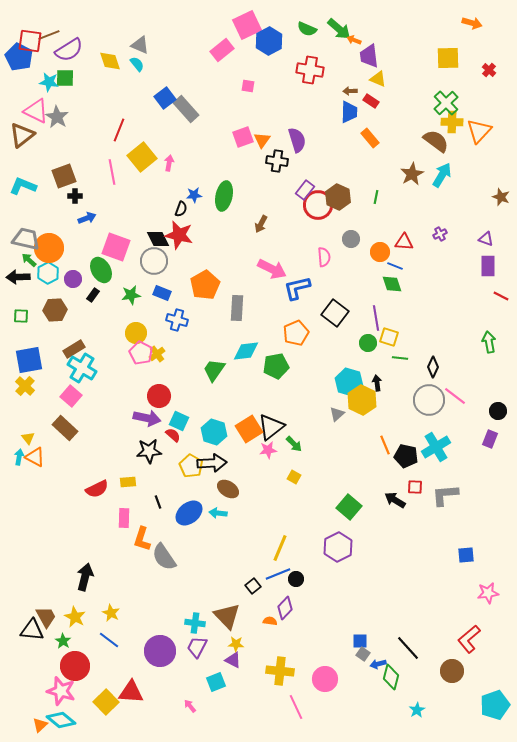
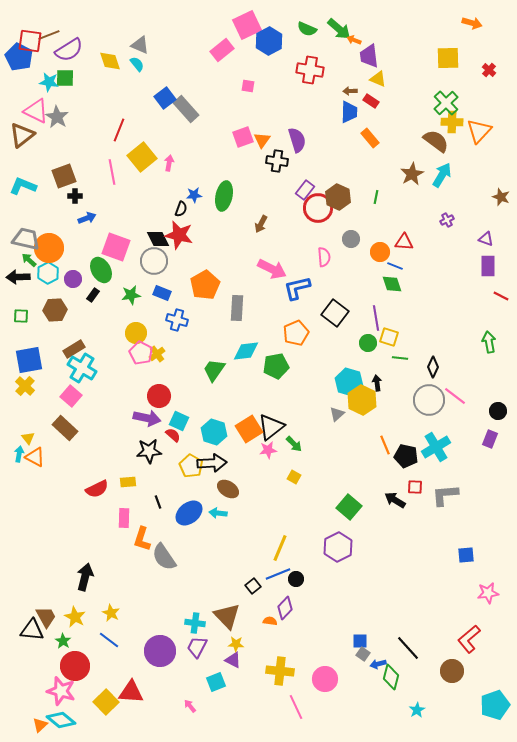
red circle at (318, 205): moved 3 px down
purple cross at (440, 234): moved 7 px right, 14 px up
cyan arrow at (19, 457): moved 3 px up
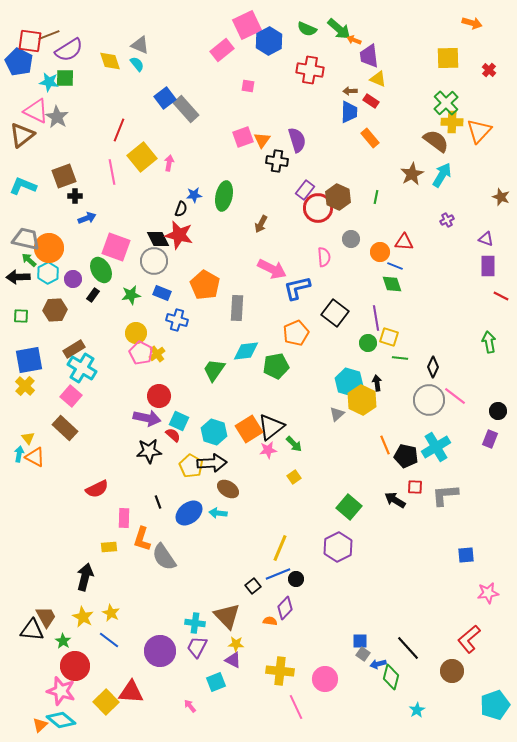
blue pentagon at (19, 57): moved 5 px down
orange pentagon at (205, 285): rotated 12 degrees counterclockwise
yellow square at (294, 477): rotated 24 degrees clockwise
yellow rectangle at (128, 482): moved 19 px left, 65 px down
yellow star at (75, 617): moved 8 px right
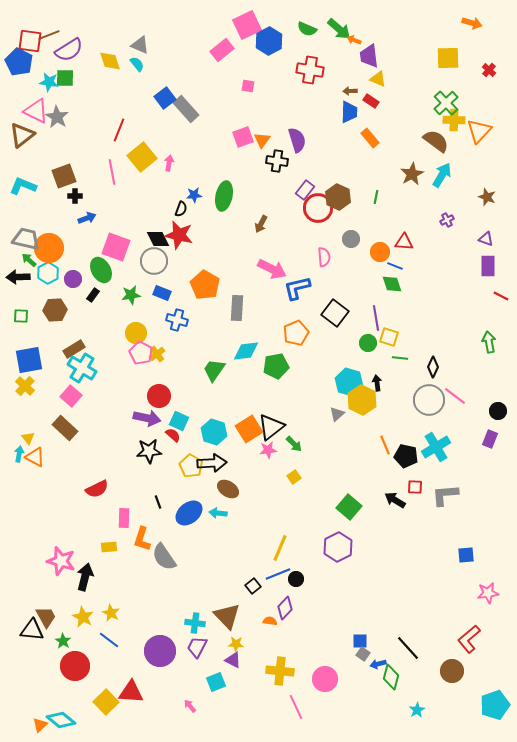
yellow cross at (452, 122): moved 2 px right, 2 px up
brown star at (501, 197): moved 14 px left
pink star at (61, 691): moved 130 px up
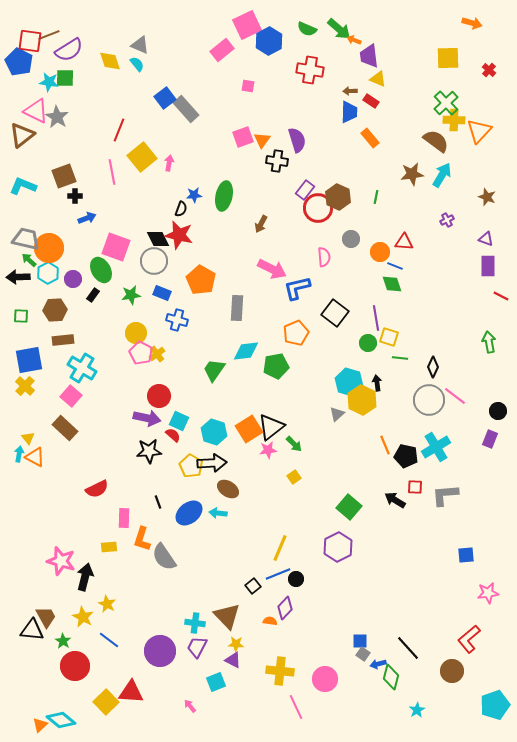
brown star at (412, 174): rotated 20 degrees clockwise
orange pentagon at (205, 285): moved 4 px left, 5 px up
brown rectangle at (74, 349): moved 11 px left, 9 px up; rotated 25 degrees clockwise
yellow star at (111, 613): moved 4 px left, 9 px up
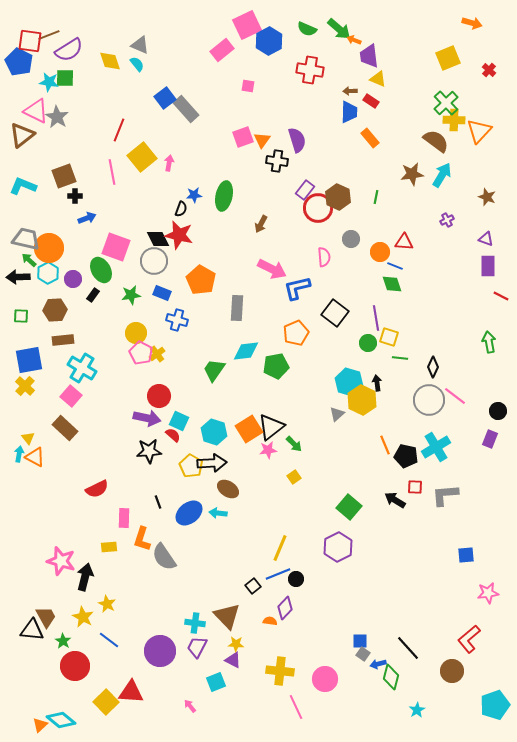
yellow square at (448, 58): rotated 20 degrees counterclockwise
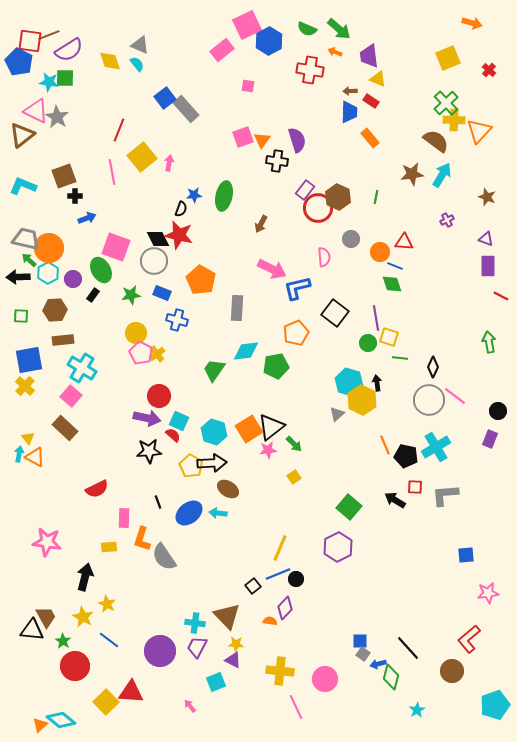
orange arrow at (354, 40): moved 19 px left, 12 px down
pink star at (61, 561): moved 14 px left, 19 px up; rotated 8 degrees counterclockwise
